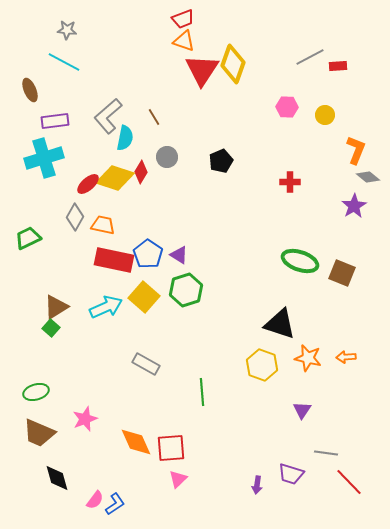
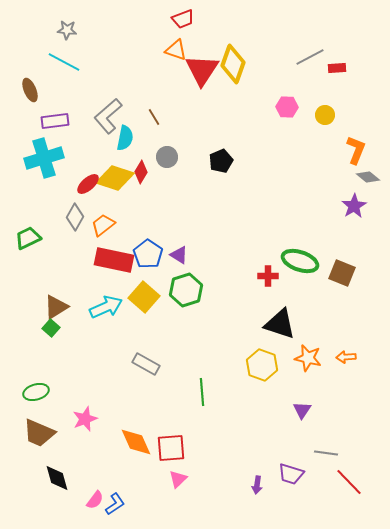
orange triangle at (184, 41): moved 8 px left, 9 px down
red rectangle at (338, 66): moved 1 px left, 2 px down
red cross at (290, 182): moved 22 px left, 94 px down
orange trapezoid at (103, 225): rotated 50 degrees counterclockwise
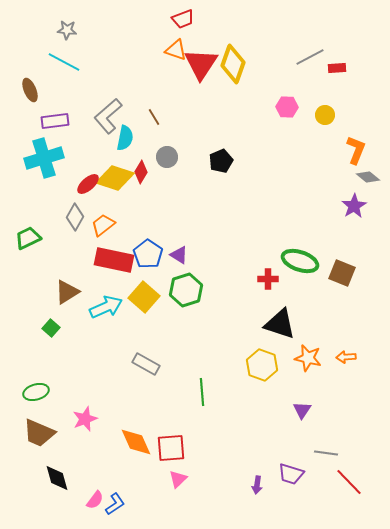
red triangle at (202, 70): moved 1 px left, 6 px up
red cross at (268, 276): moved 3 px down
brown triangle at (56, 307): moved 11 px right, 15 px up
